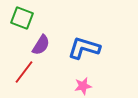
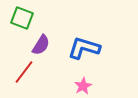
pink star: rotated 18 degrees counterclockwise
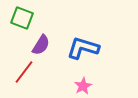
blue L-shape: moved 1 px left
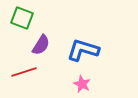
blue L-shape: moved 2 px down
red line: rotated 35 degrees clockwise
pink star: moved 1 px left, 2 px up; rotated 18 degrees counterclockwise
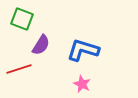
green square: moved 1 px down
red line: moved 5 px left, 3 px up
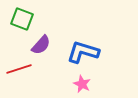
purple semicircle: rotated 10 degrees clockwise
blue L-shape: moved 2 px down
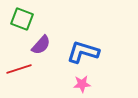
pink star: rotated 30 degrees counterclockwise
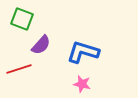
pink star: rotated 18 degrees clockwise
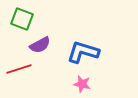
purple semicircle: moved 1 px left; rotated 20 degrees clockwise
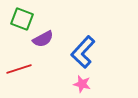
purple semicircle: moved 3 px right, 6 px up
blue L-shape: rotated 64 degrees counterclockwise
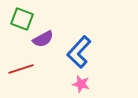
blue L-shape: moved 4 px left
red line: moved 2 px right
pink star: moved 1 px left
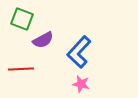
purple semicircle: moved 1 px down
red line: rotated 15 degrees clockwise
